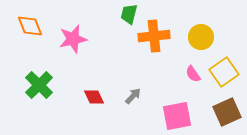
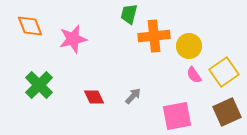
yellow circle: moved 12 px left, 9 px down
pink semicircle: moved 1 px right, 1 px down
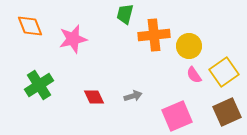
green trapezoid: moved 4 px left
orange cross: moved 1 px up
green cross: rotated 12 degrees clockwise
gray arrow: rotated 30 degrees clockwise
pink square: rotated 12 degrees counterclockwise
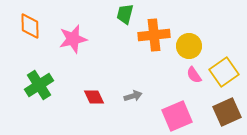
orange diamond: rotated 20 degrees clockwise
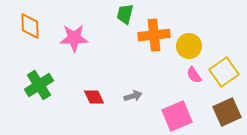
pink star: moved 1 px right, 1 px up; rotated 12 degrees clockwise
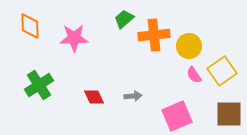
green trapezoid: moved 1 px left, 5 px down; rotated 35 degrees clockwise
yellow square: moved 2 px left, 1 px up
gray arrow: rotated 12 degrees clockwise
brown square: moved 2 px right, 2 px down; rotated 24 degrees clockwise
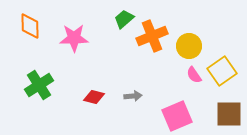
orange cross: moved 2 px left, 1 px down; rotated 16 degrees counterclockwise
red diamond: rotated 50 degrees counterclockwise
